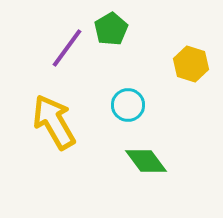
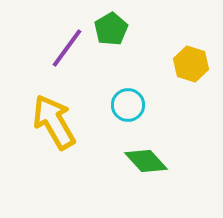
green diamond: rotated 6 degrees counterclockwise
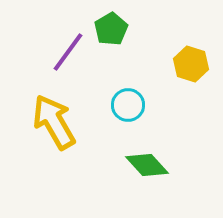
purple line: moved 1 px right, 4 px down
green diamond: moved 1 px right, 4 px down
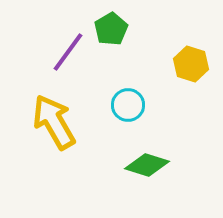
green diamond: rotated 30 degrees counterclockwise
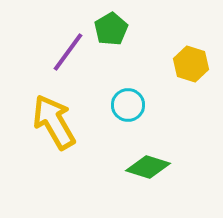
green diamond: moved 1 px right, 2 px down
